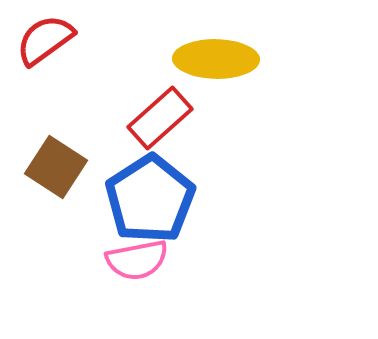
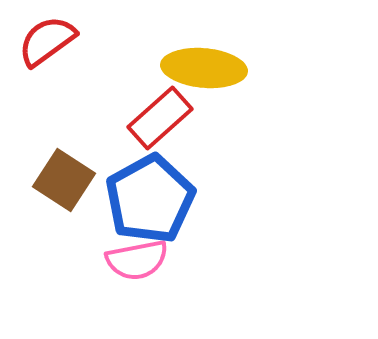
red semicircle: moved 2 px right, 1 px down
yellow ellipse: moved 12 px left, 9 px down; rotated 4 degrees clockwise
brown square: moved 8 px right, 13 px down
blue pentagon: rotated 4 degrees clockwise
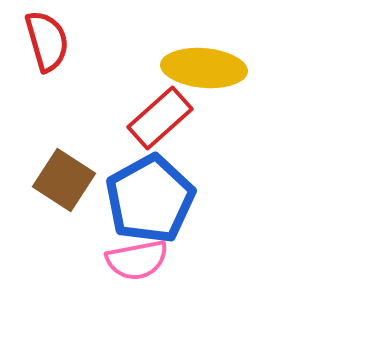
red semicircle: rotated 110 degrees clockwise
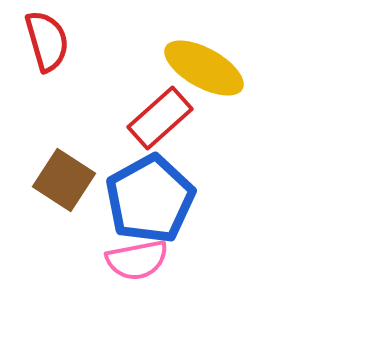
yellow ellipse: rotated 24 degrees clockwise
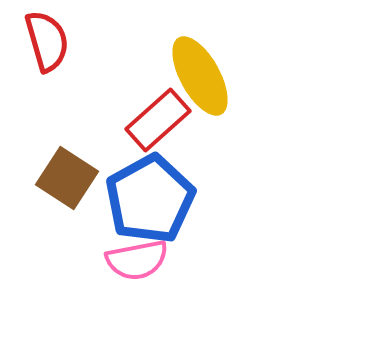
yellow ellipse: moved 4 px left, 8 px down; rotated 32 degrees clockwise
red rectangle: moved 2 px left, 2 px down
brown square: moved 3 px right, 2 px up
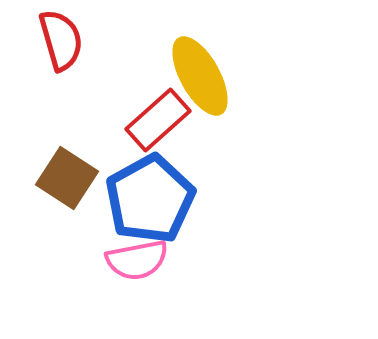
red semicircle: moved 14 px right, 1 px up
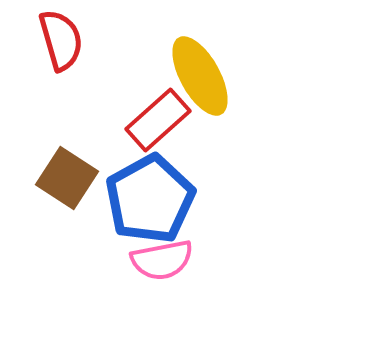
pink semicircle: moved 25 px right
